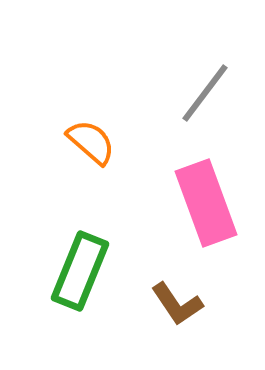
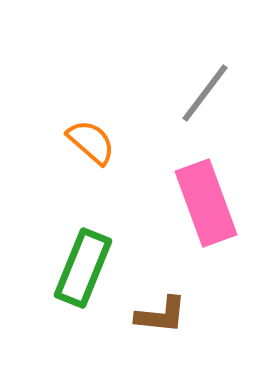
green rectangle: moved 3 px right, 3 px up
brown L-shape: moved 16 px left, 11 px down; rotated 50 degrees counterclockwise
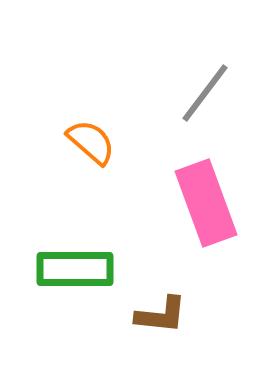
green rectangle: moved 8 px left, 1 px down; rotated 68 degrees clockwise
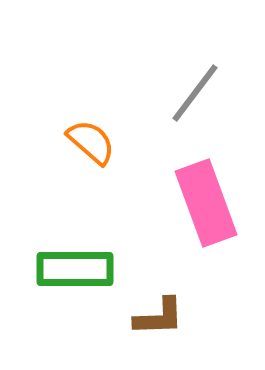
gray line: moved 10 px left
brown L-shape: moved 2 px left, 2 px down; rotated 8 degrees counterclockwise
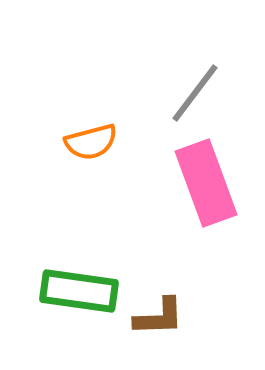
orange semicircle: rotated 124 degrees clockwise
pink rectangle: moved 20 px up
green rectangle: moved 4 px right, 22 px down; rotated 8 degrees clockwise
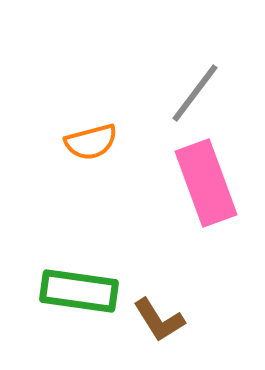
brown L-shape: moved 3 px down; rotated 60 degrees clockwise
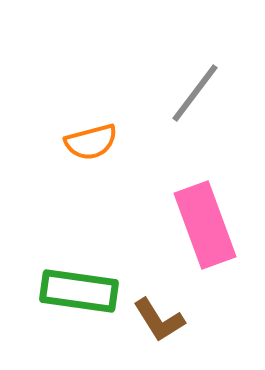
pink rectangle: moved 1 px left, 42 px down
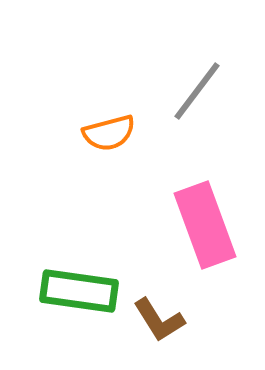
gray line: moved 2 px right, 2 px up
orange semicircle: moved 18 px right, 9 px up
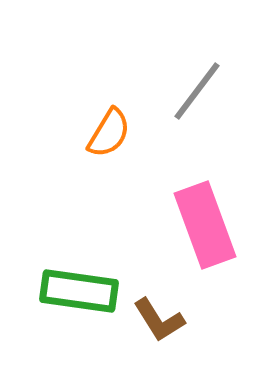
orange semicircle: rotated 44 degrees counterclockwise
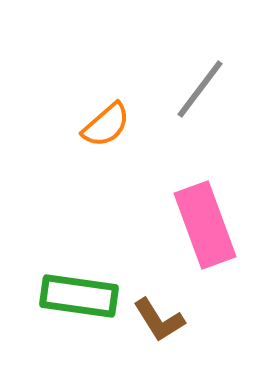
gray line: moved 3 px right, 2 px up
orange semicircle: moved 3 px left, 8 px up; rotated 18 degrees clockwise
green rectangle: moved 5 px down
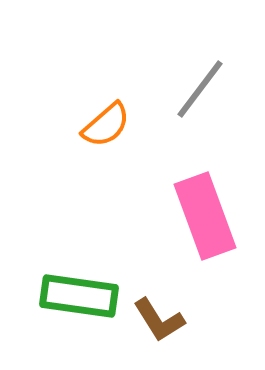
pink rectangle: moved 9 px up
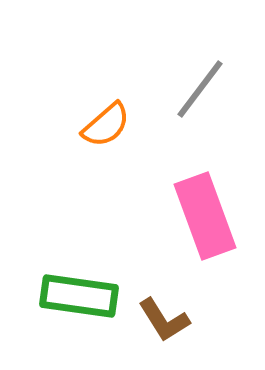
brown L-shape: moved 5 px right
